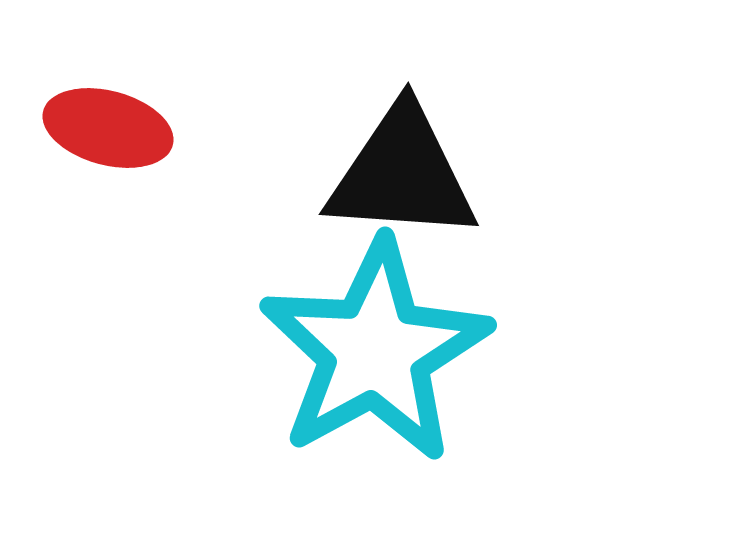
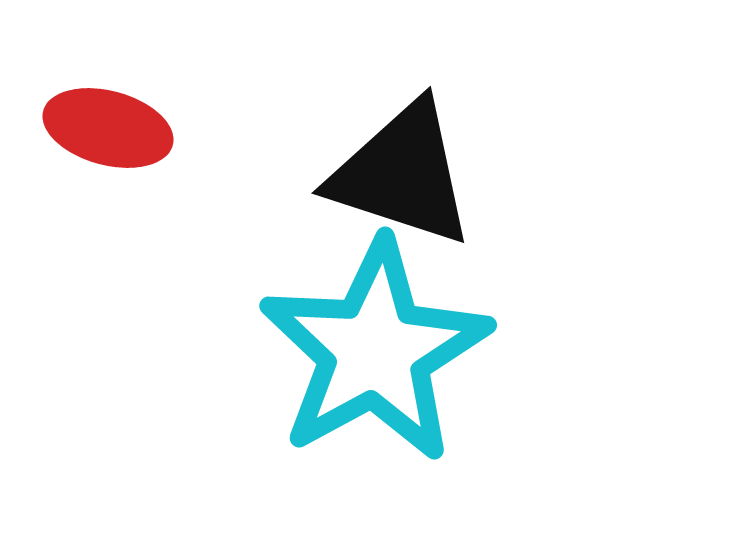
black triangle: rotated 14 degrees clockwise
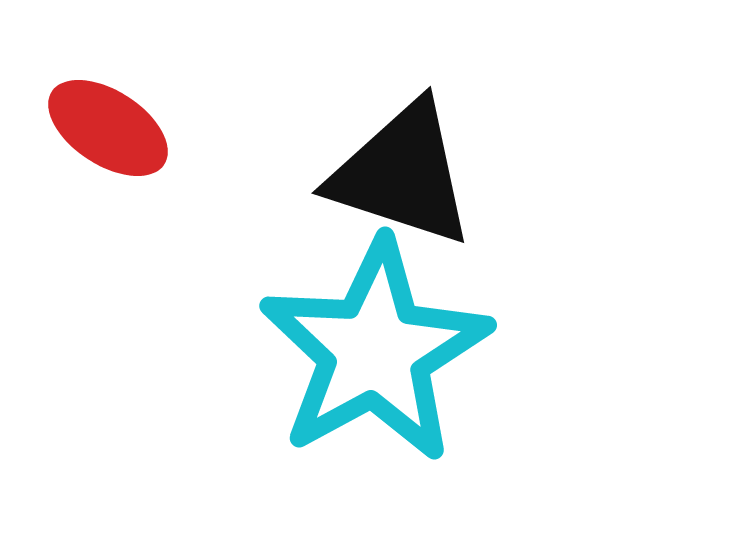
red ellipse: rotated 18 degrees clockwise
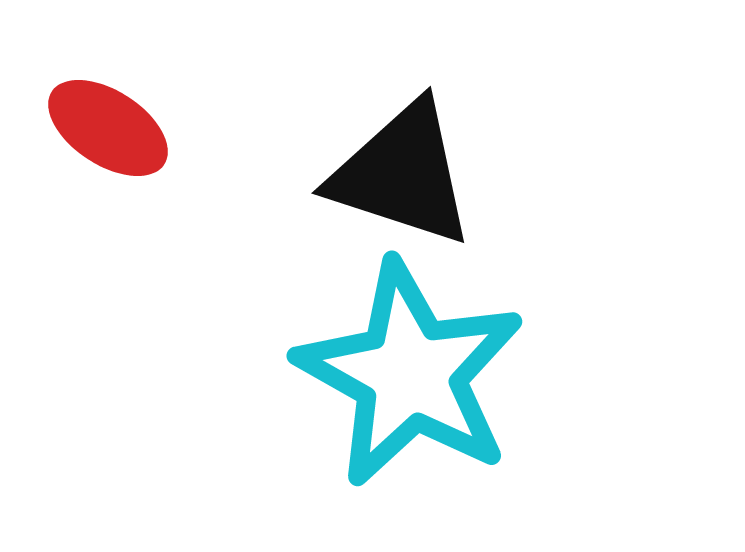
cyan star: moved 35 px right, 23 px down; rotated 14 degrees counterclockwise
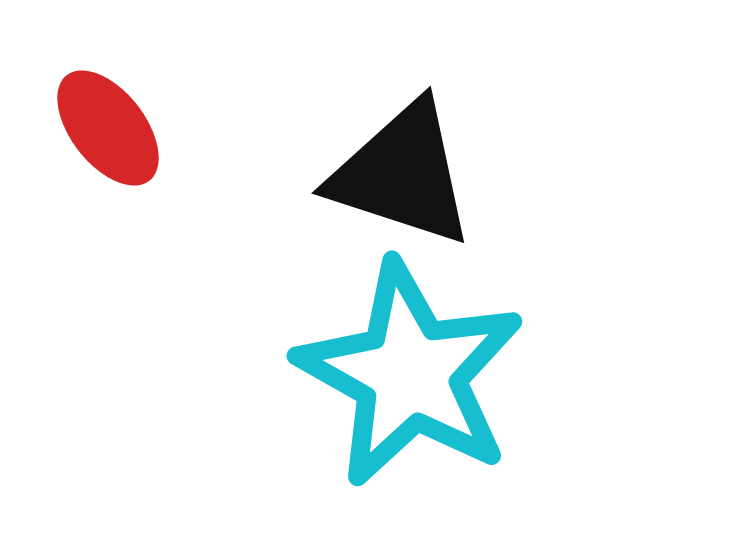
red ellipse: rotated 19 degrees clockwise
